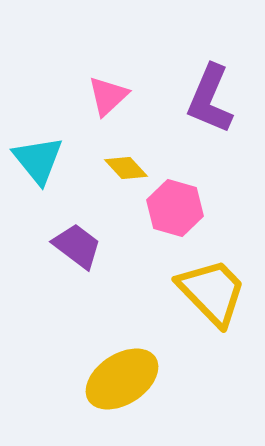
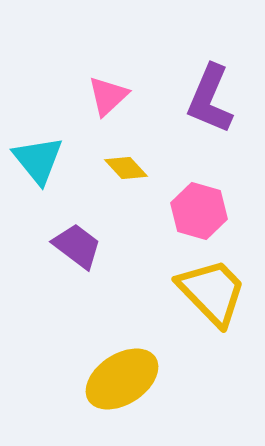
pink hexagon: moved 24 px right, 3 px down
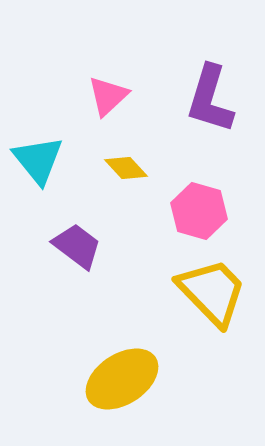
purple L-shape: rotated 6 degrees counterclockwise
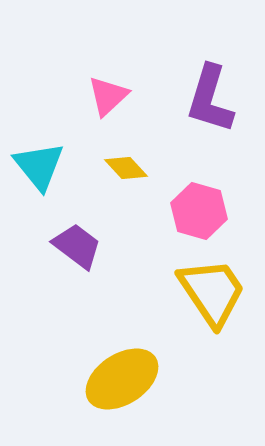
cyan triangle: moved 1 px right, 6 px down
yellow trapezoid: rotated 10 degrees clockwise
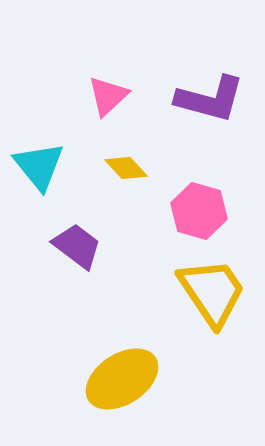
purple L-shape: rotated 92 degrees counterclockwise
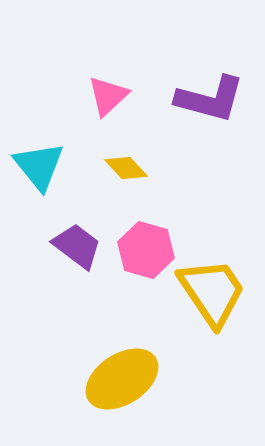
pink hexagon: moved 53 px left, 39 px down
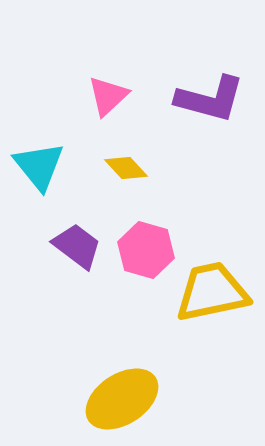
yellow trapezoid: rotated 68 degrees counterclockwise
yellow ellipse: moved 20 px down
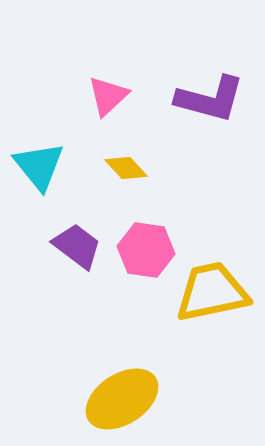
pink hexagon: rotated 8 degrees counterclockwise
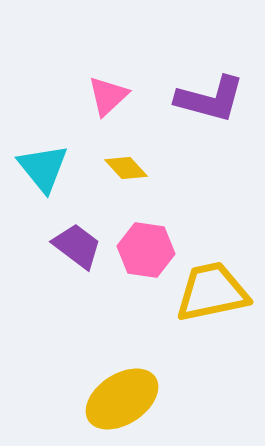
cyan triangle: moved 4 px right, 2 px down
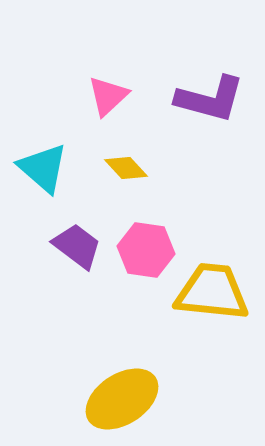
cyan triangle: rotated 10 degrees counterclockwise
yellow trapezoid: rotated 18 degrees clockwise
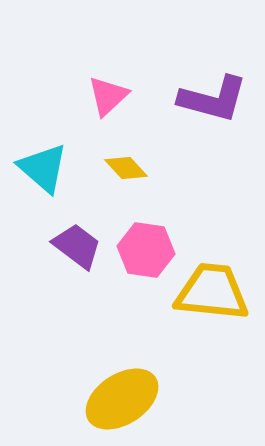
purple L-shape: moved 3 px right
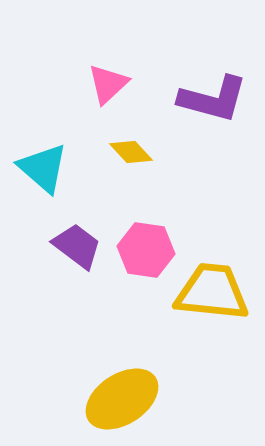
pink triangle: moved 12 px up
yellow diamond: moved 5 px right, 16 px up
